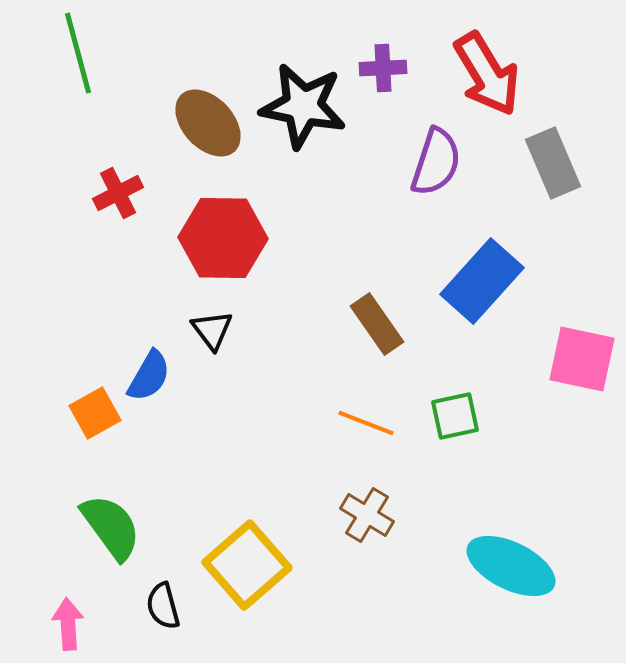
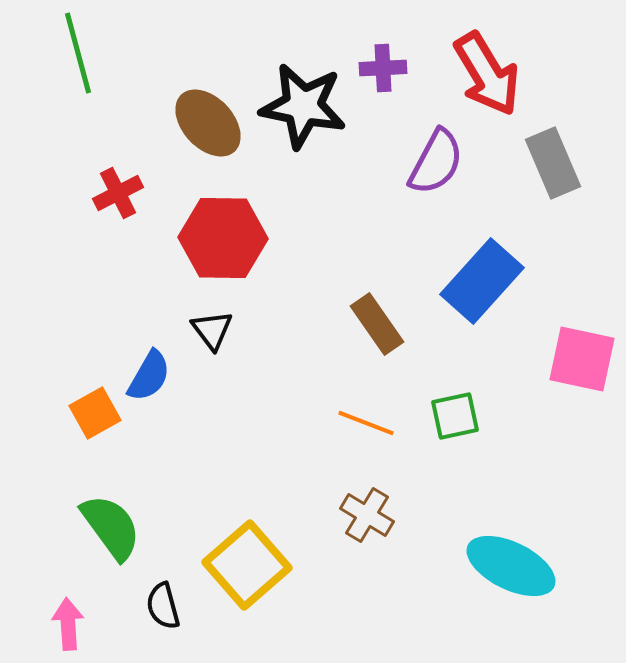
purple semicircle: rotated 10 degrees clockwise
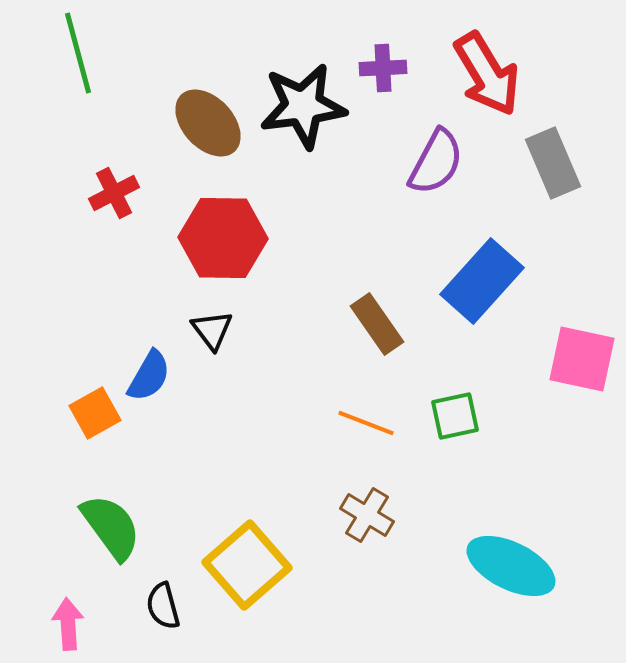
black star: rotated 18 degrees counterclockwise
red cross: moved 4 px left
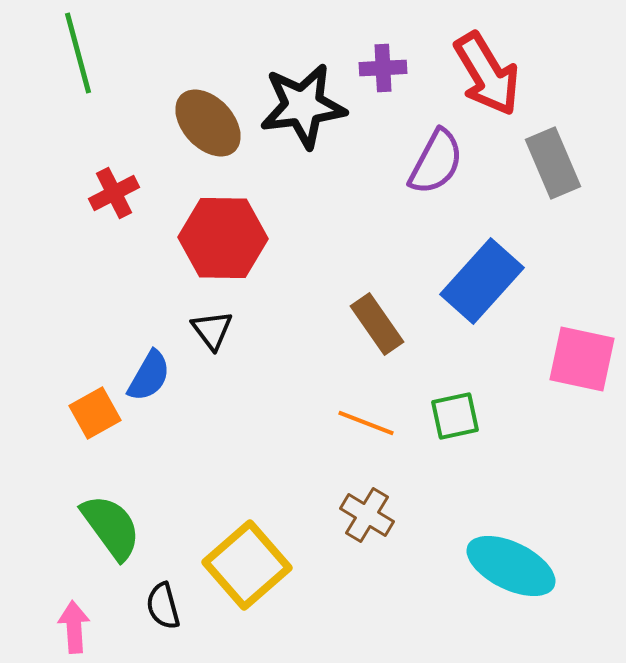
pink arrow: moved 6 px right, 3 px down
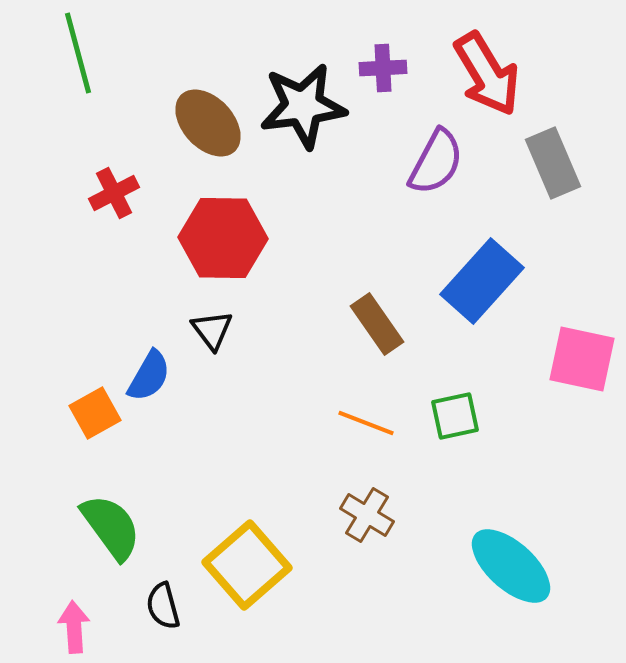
cyan ellipse: rotated 16 degrees clockwise
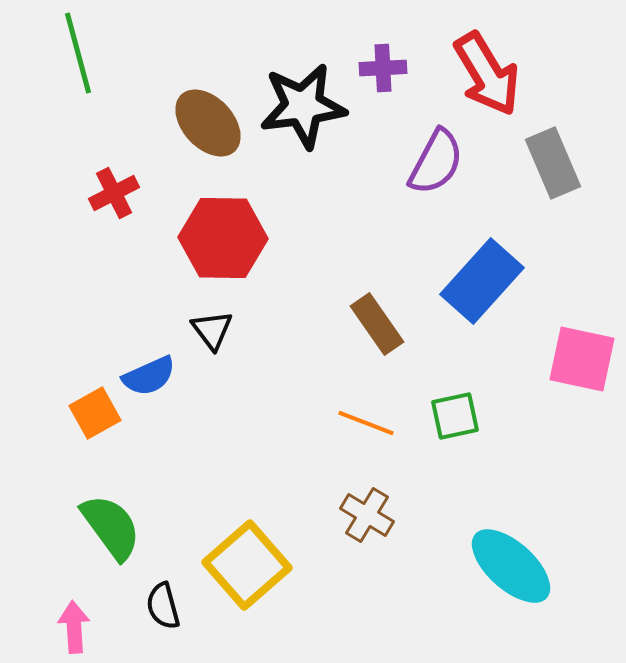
blue semicircle: rotated 36 degrees clockwise
